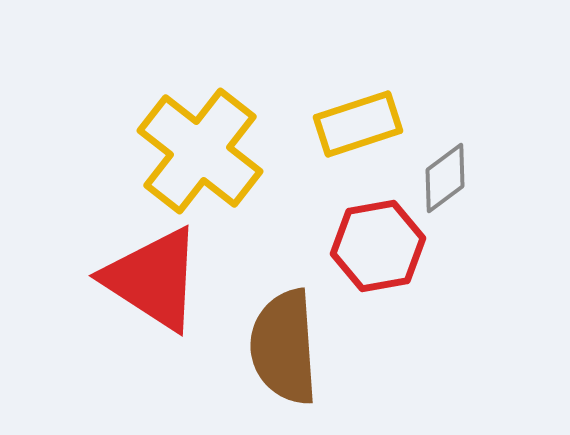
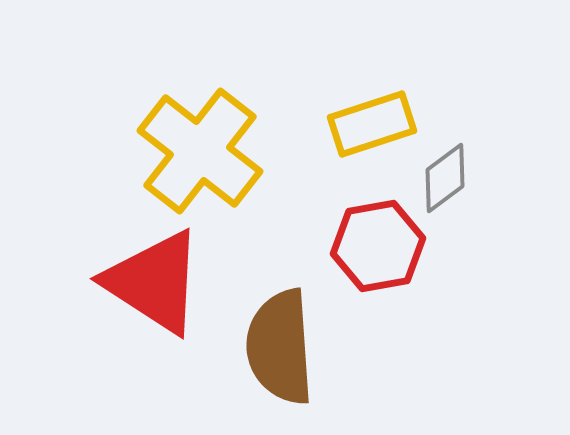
yellow rectangle: moved 14 px right
red triangle: moved 1 px right, 3 px down
brown semicircle: moved 4 px left
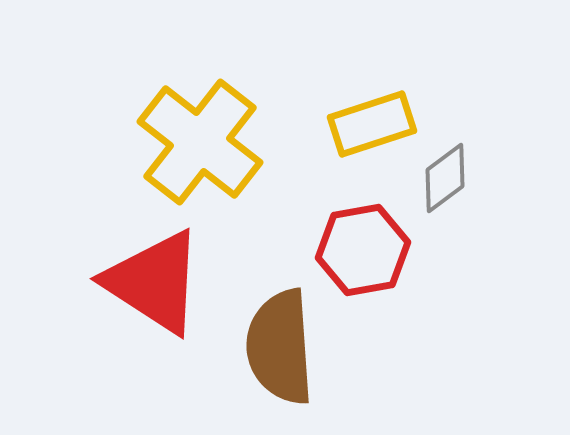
yellow cross: moved 9 px up
red hexagon: moved 15 px left, 4 px down
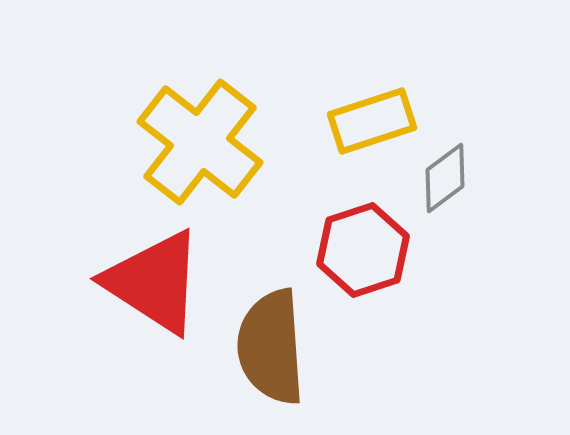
yellow rectangle: moved 3 px up
red hexagon: rotated 8 degrees counterclockwise
brown semicircle: moved 9 px left
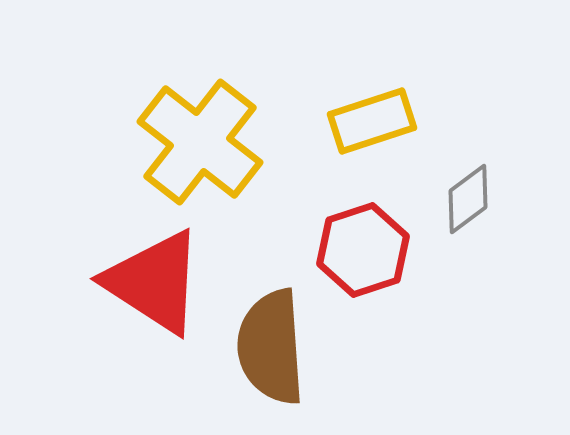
gray diamond: moved 23 px right, 21 px down
